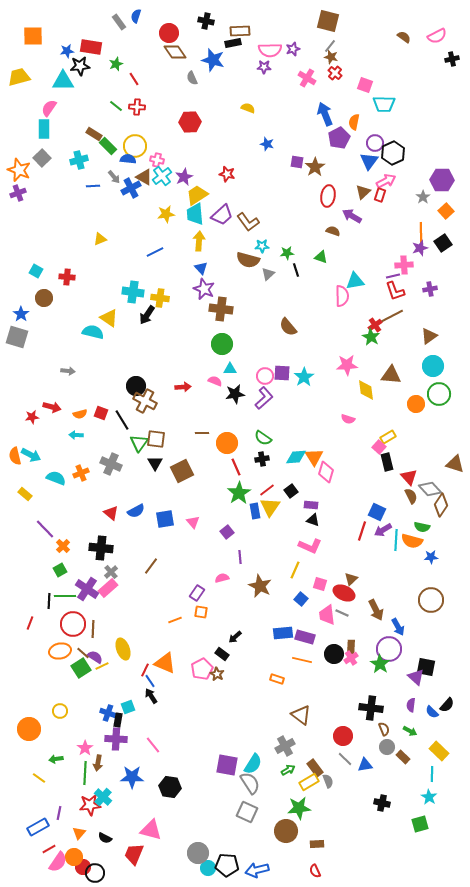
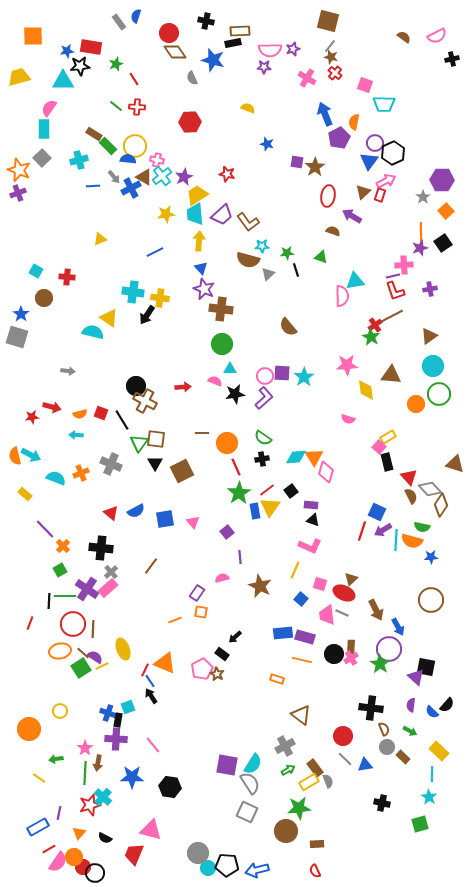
red star at (90, 805): rotated 10 degrees counterclockwise
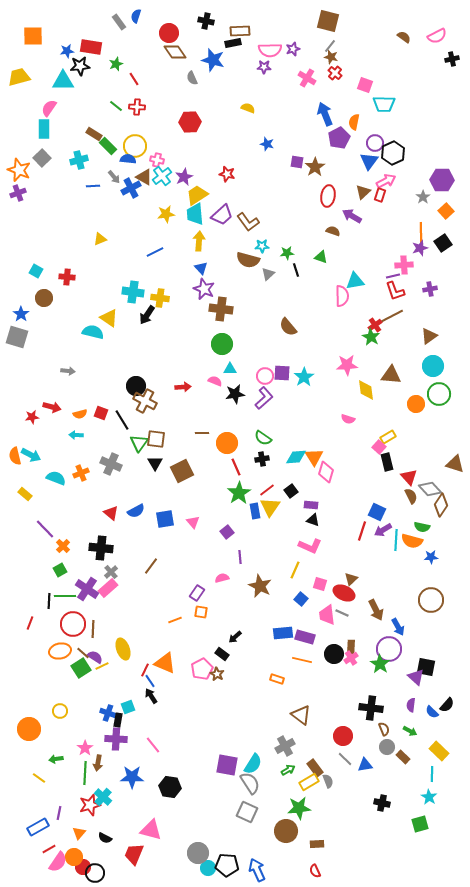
blue arrow at (257, 870): rotated 80 degrees clockwise
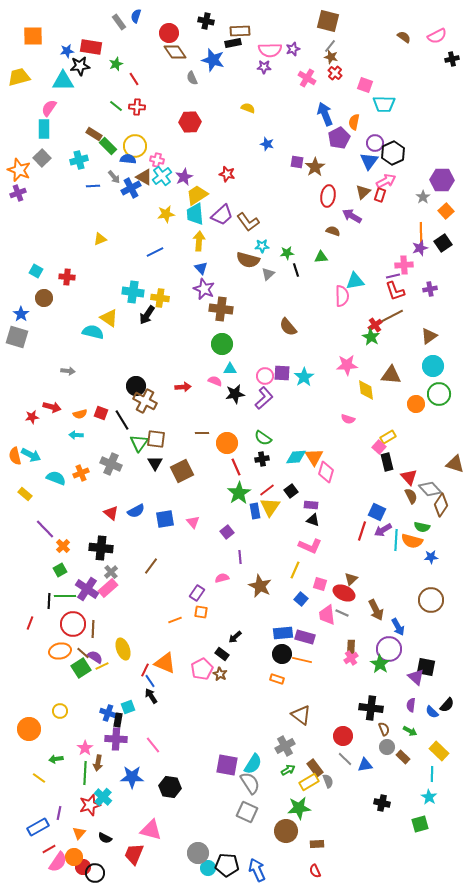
green triangle at (321, 257): rotated 24 degrees counterclockwise
black circle at (334, 654): moved 52 px left
brown star at (217, 674): moved 3 px right
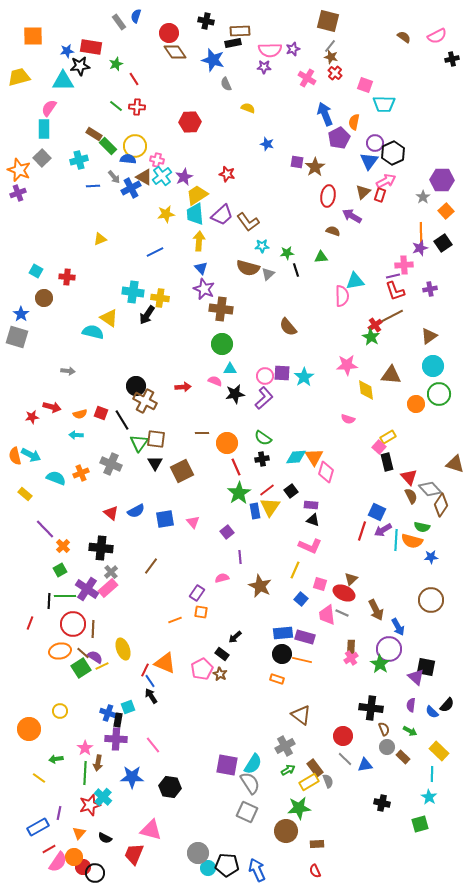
gray semicircle at (192, 78): moved 34 px right, 6 px down
brown semicircle at (248, 260): moved 8 px down
